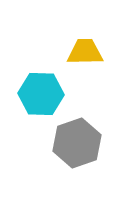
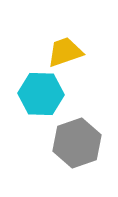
yellow trapezoid: moved 20 px left; rotated 18 degrees counterclockwise
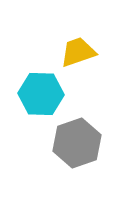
yellow trapezoid: moved 13 px right
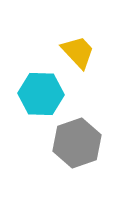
yellow trapezoid: rotated 66 degrees clockwise
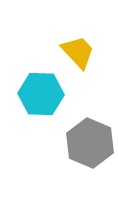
gray hexagon: moved 13 px right; rotated 18 degrees counterclockwise
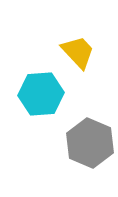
cyan hexagon: rotated 6 degrees counterclockwise
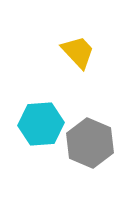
cyan hexagon: moved 30 px down
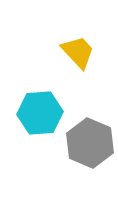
cyan hexagon: moved 1 px left, 11 px up
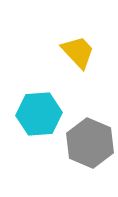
cyan hexagon: moved 1 px left, 1 px down
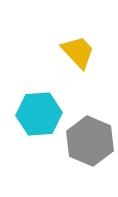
gray hexagon: moved 2 px up
